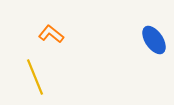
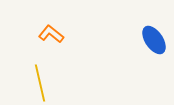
yellow line: moved 5 px right, 6 px down; rotated 9 degrees clockwise
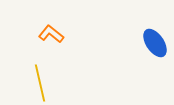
blue ellipse: moved 1 px right, 3 px down
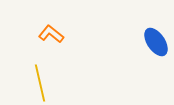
blue ellipse: moved 1 px right, 1 px up
